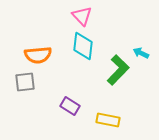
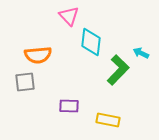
pink triangle: moved 13 px left
cyan diamond: moved 8 px right, 4 px up
purple rectangle: moved 1 px left; rotated 30 degrees counterclockwise
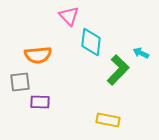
gray square: moved 5 px left
purple rectangle: moved 29 px left, 4 px up
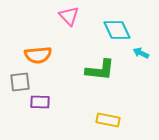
cyan diamond: moved 26 px right, 12 px up; rotated 32 degrees counterclockwise
green L-shape: moved 18 px left; rotated 52 degrees clockwise
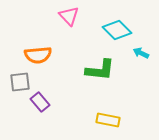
cyan diamond: rotated 20 degrees counterclockwise
purple rectangle: rotated 48 degrees clockwise
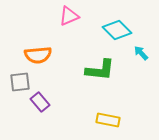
pink triangle: rotated 50 degrees clockwise
cyan arrow: rotated 21 degrees clockwise
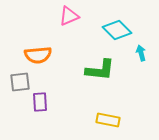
cyan arrow: rotated 28 degrees clockwise
purple rectangle: rotated 36 degrees clockwise
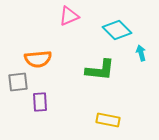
orange semicircle: moved 4 px down
gray square: moved 2 px left
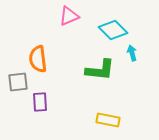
cyan diamond: moved 4 px left
cyan arrow: moved 9 px left
orange semicircle: rotated 88 degrees clockwise
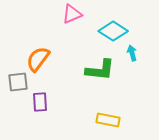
pink triangle: moved 3 px right, 2 px up
cyan diamond: moved 1 px down; rotated 12 degrees counterclockwise
orange semicircle: rotated 44 degrees clockwise
